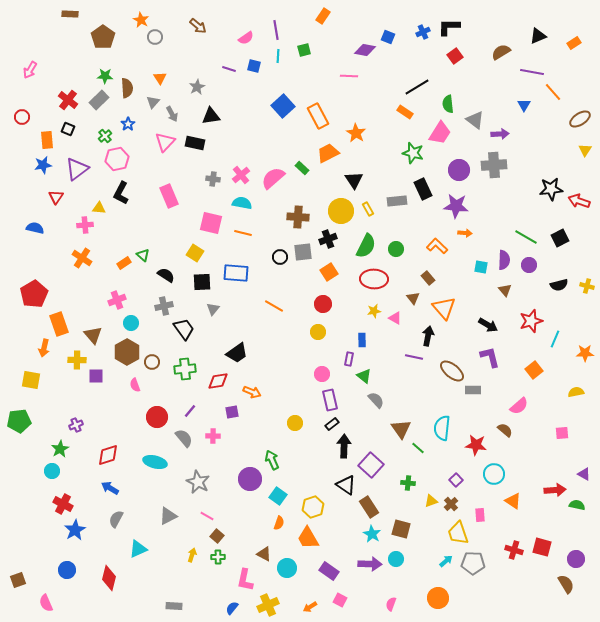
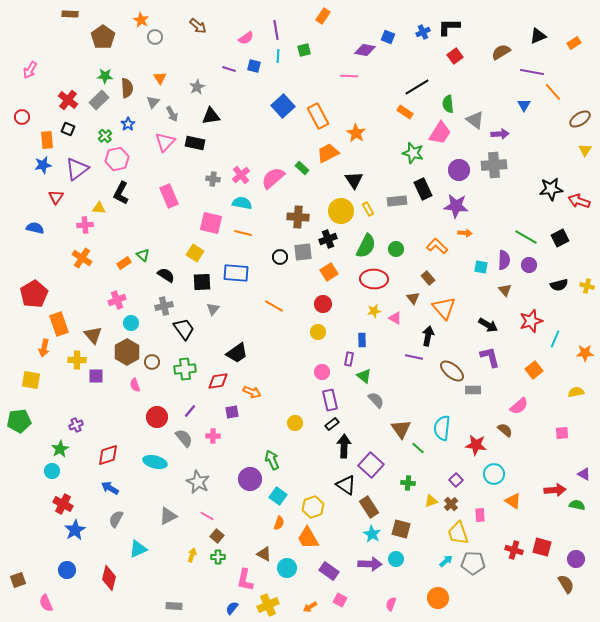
pink circle at (322, 374): moved 2 px up
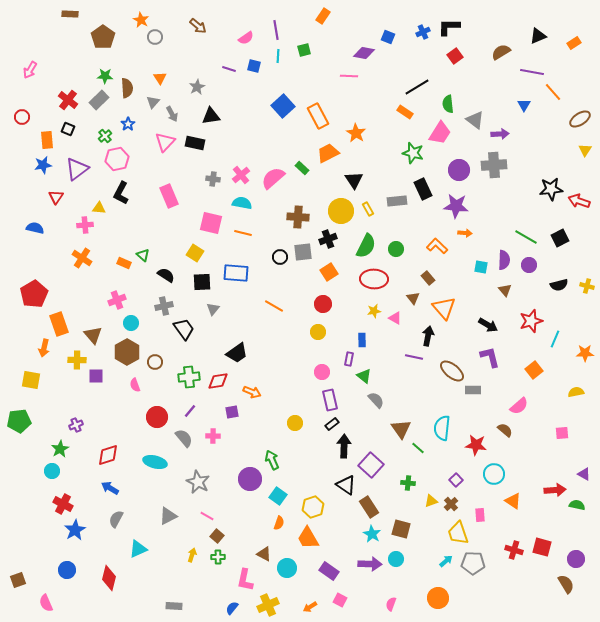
purple diamond at (365, 50): moved 1 px left, 3 px down
orange rectangle at (124, 263): rotated 56 degrees clockwise
brown circle at (152, 362): moved 3 px right
green cross at (185, 369): moved 4 px right, 8 px down
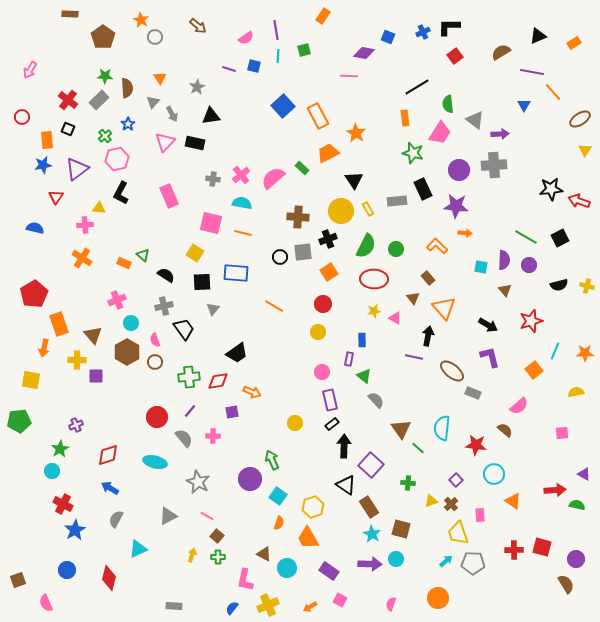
orange rectangle at (405, 112): moved 6 px down; rotated 49 degrees clockwise
cyan line at (555, 339): moved 12 px down
pink semicircle at (135, 385): moved 20 px right, 45 px up
gray rectangle at (473, 390): moved 3 px down; rotated 21 degrees clockwise
red cross at (514, 550): rotated 18 degrees counterclockwise
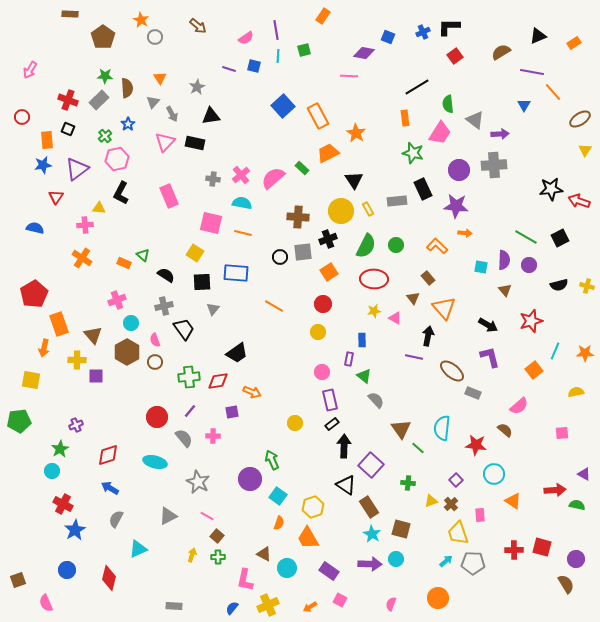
red cross at (68, 100): rotated 18 degrees counterclockwise
green circle at (396, 249): moved 4 px up
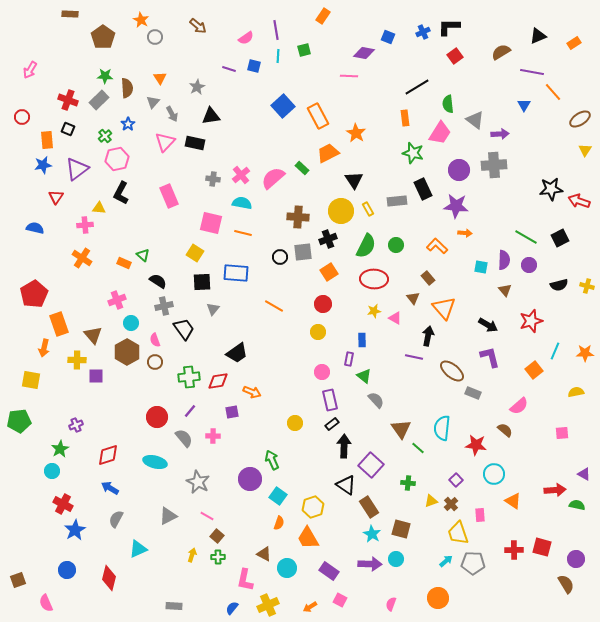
black semicircle at (166, 275): moved 8 px left, 6 px down
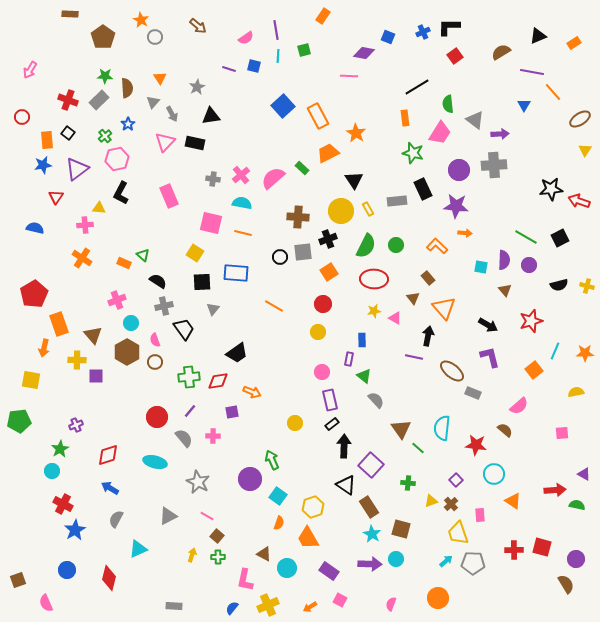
black square at (68, 129): moved 4 px down; rotated 16 degrees clockwise
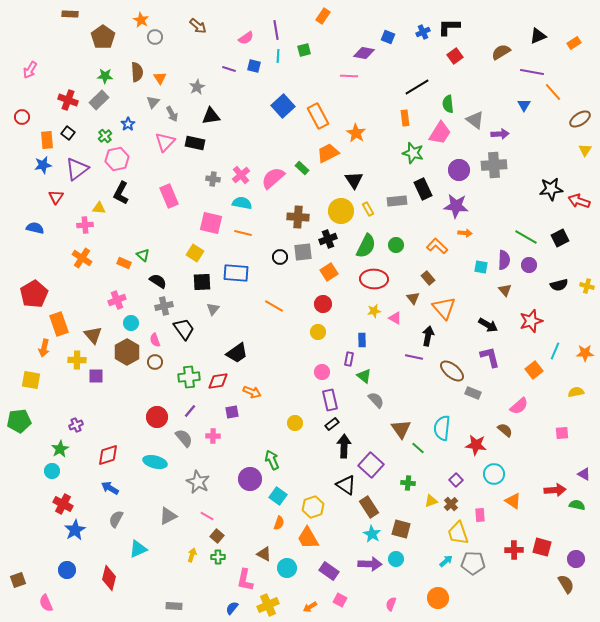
brown semicircle at (127, 88): moved 10 px right, 16 px up
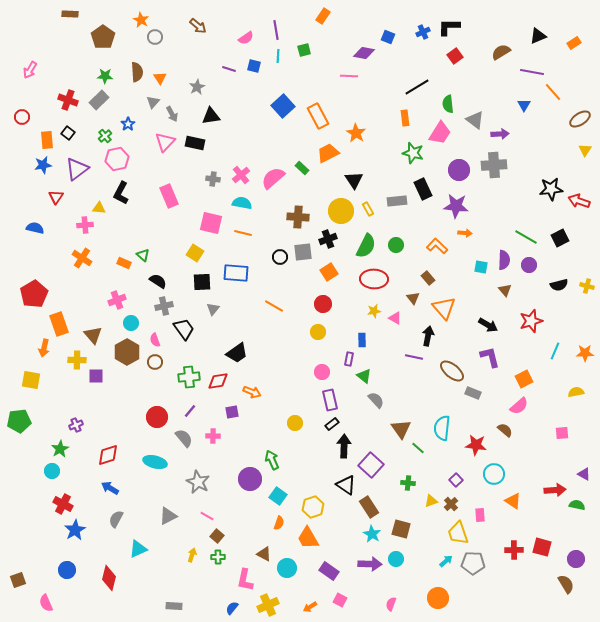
orange square at (534, 370): moved 10 px left, 9 px down; rotated 12 degrees clockwise
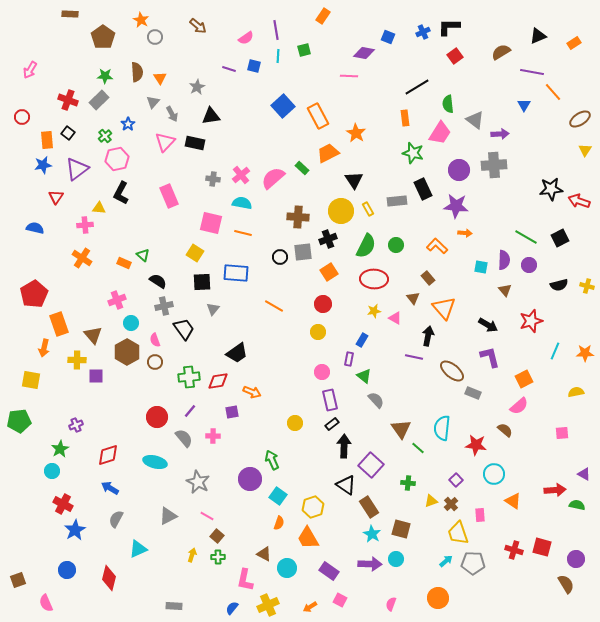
blue rectangle at (362, 340): rotated 32 degrees clockwise
red cross at (514, 550): rotated 18 degrees clockwise
